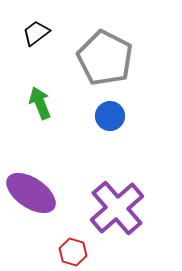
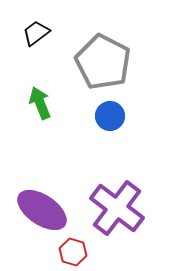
gray pentagon: moved 2 px left, 4 px down
purple ellipse: moved 11 px right, 17 px down
purple cross: rotated 12 degrees counterclockwise
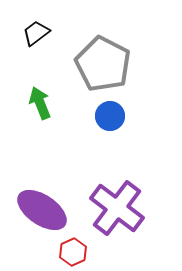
gray pentagon: moved 2 px down
red hexagon: rotated 20 degrees clockwise
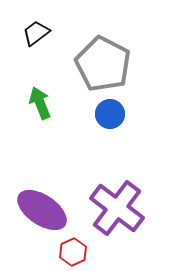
blue circle: moved 2 px up
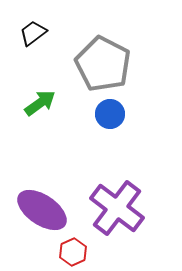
black trapezoid: moved 3 px left
green arrow: rotated 76 degrees clockwise
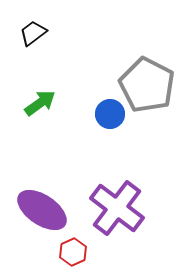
gray pentagon: moved 44 px right, 21 px down
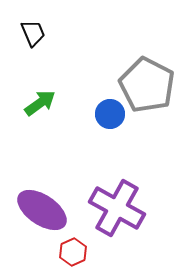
black trapezoid: rotated 104 degrees clockwise
purple cross: rotated 8 degrees counterclockwise
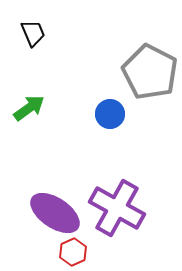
gray pentagon: moved 3 px right, 13 px up
green arrow: moved 11 px left, 5 px down
purple ellipse: moved 13 px right, 3 px down
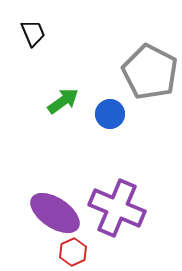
green arrow: moved 34 px right, 7 px up
purple cross: rotated 6 degrees counterclockwise
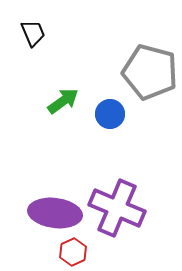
gray pentagon: rotated 12 degrees counterclockwise
purple ellipse: rotated 27 degrees counterclockwise
